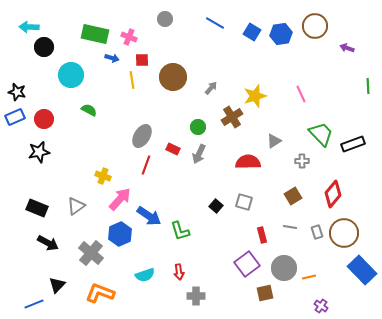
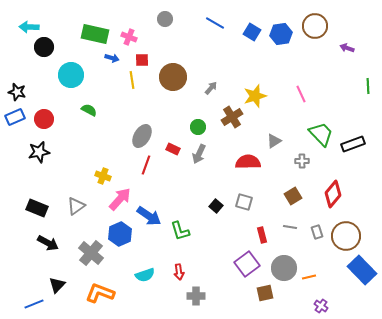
brown circle at (344, 233): moved 2 px right, 3 px down
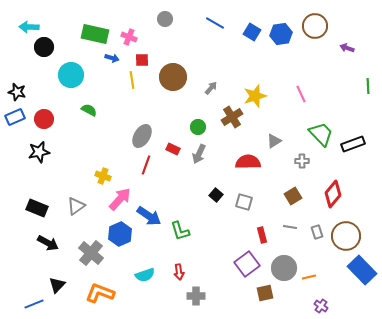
black square at (216, 206): moved 11 px up
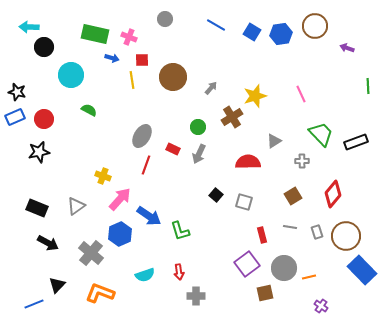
blue line at (215, 23): moved 1 px right, 2 px down
black rectangle at (353, 144): moved 3 px right, 2 px up
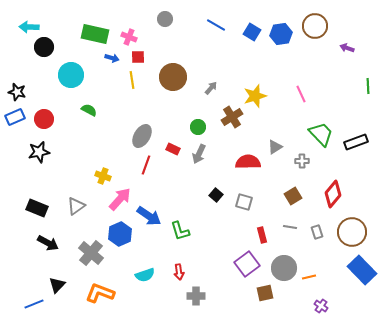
red square at (142, 60): moved 4 px left, 3 px up
gray triangle at (274, 141): moved 1 px right, 6 px down
brown circle at (346, 236): moved 6 px right, 4 px up
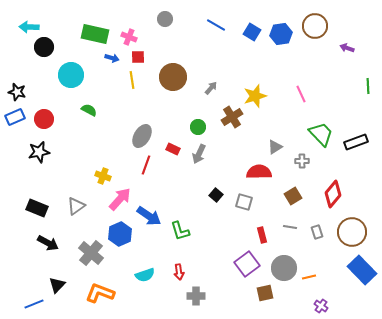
red semicircle at (248, 162): moved 11 px right, 10 px down
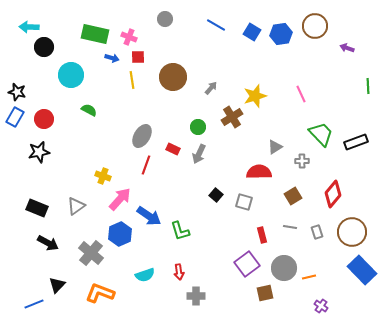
blue rectangle at (15, 117): rotated 36 degrees counterclockwise
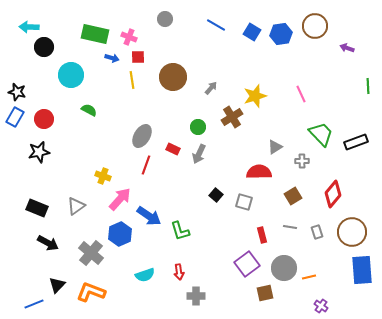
blue rectangle at (362, 270): rotated 40 degrees clockwise
orange L-shape at (100, 293): moved 9 px left, 1 px up
